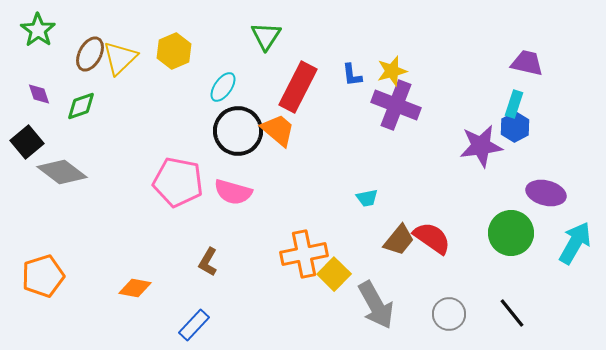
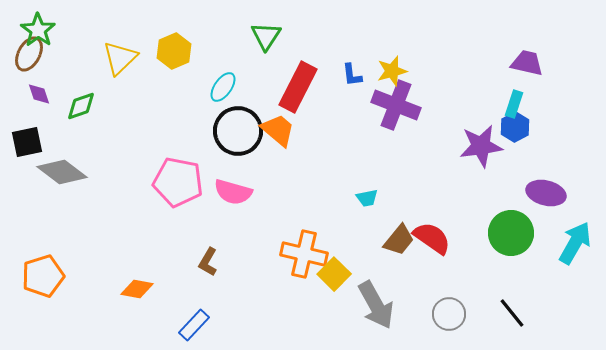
brown ellipse: moved 61 px left
black square: rotated 28 degrees clockwise
orange cross: rotated 24 degrees clockwise
orange diamond: moved 2 px right, 1 px down
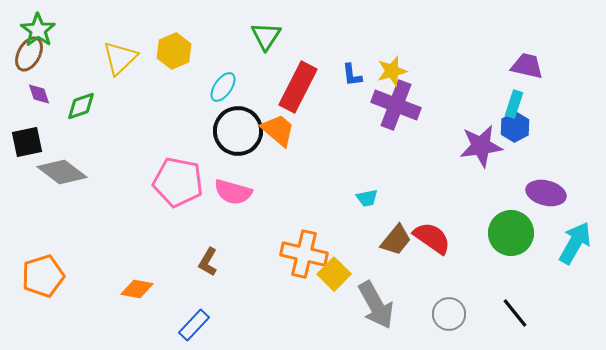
purple trapezoid: moved 3 px down
brown trapezoid: moved 3 px left
black line: moved 3 px right
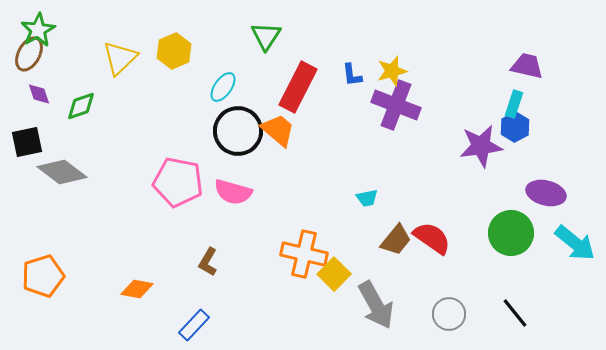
green star: rotated 8 degrees clockwise
cyan arrow: rotated 99 degrees clockwise
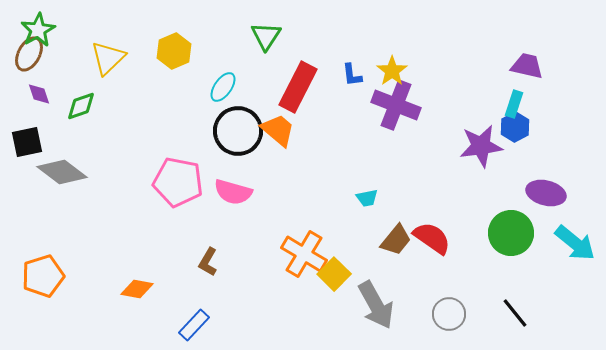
yellow triangle: moved 12 px left
yellow star: rotated 20 degrees counterclockwise
orange cross: rotated 18 degrees clockwise
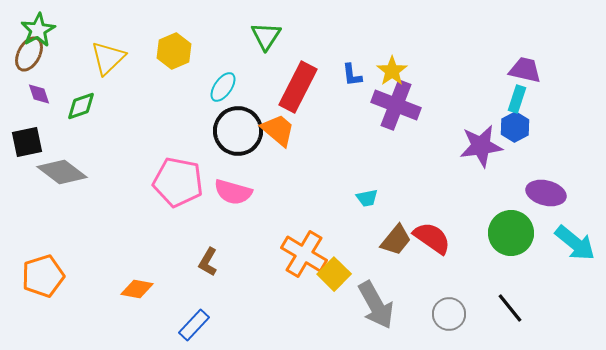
purple trapezoid: moved 2 px left, 4 px down
cyan rectangle: moved 3 px right, 5 px up
black line: moved 5 px left, 5 px up
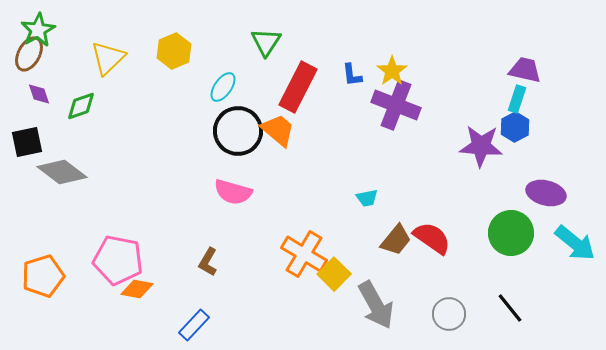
green triangle: moved 6 px down
purple star: rotated 12 degrees clockwise
pink pentagon: moved 60 px left, 78 px down
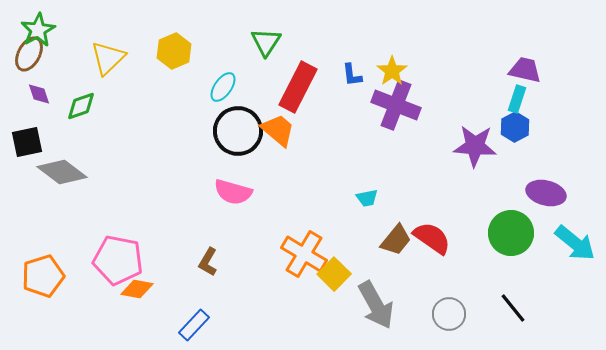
purple star: moved 6 px left
black line: moved 3 px right
